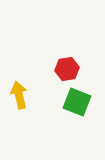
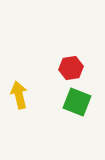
red hexagon: moved 4 px right, 1 px up
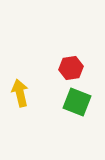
yellow arrow: moved 1 px right, 2 px up
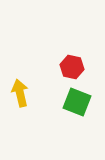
red hexagon: moved 1 px right, 1 px up; rotated 20 degrees clockwise
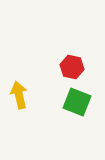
yellow arrow: moved 1 px left, 2 px down
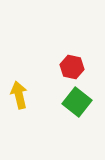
green square: rotated 16 degrees clockwise
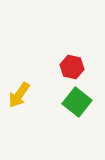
yellow arrow: rotated 132 degrees counterclockwise
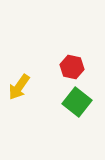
yellow arrow: moved 8 px up
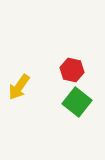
red hexagon: moved 3 px down
